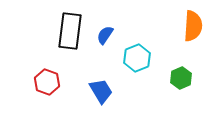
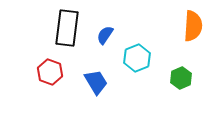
black rectangle: moved 3 px left, 3 px up
red hexagon: moved 3 px right, 10 px up
blue trapezoid: moved 5 px left, 9 px up
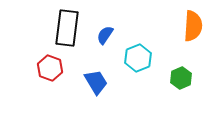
cyan hexagon: moved 1 px right
red hexagon: moved 4 px up
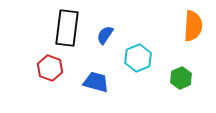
blue trapezoid: rotated 44 degrees counterclockwise
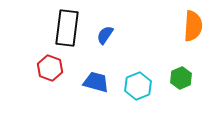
cyan hexagon: moved 28 px down
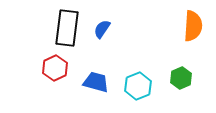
blue semicircle: moved 3 px left, 6 px up
red hexagon: moved 5 px right; rotated 15 degrees clockwise
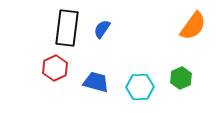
orange semicircle: rotated 32 degrees clockwise
cyan hexagon: moved 2 px right, 1 px down; rotated 20 degrees clockwise
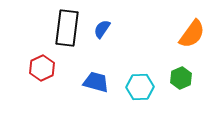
orange semicircle: moved 1 px left, 8 px down
red hexagon: moved 13 px left
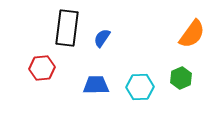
blue semicircle: moved 9 px down
red hexagon: rotated 20 degrees clockwise
blue trapezoid: moved 3 px down; rotated 16 degrees counterclockwise
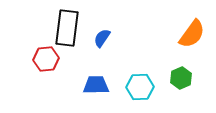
red hexagon: moved 4 px right, 9 px up
